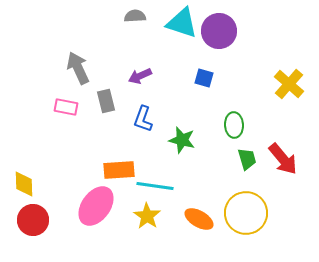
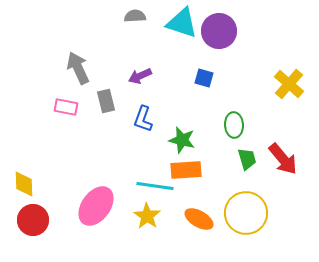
orange rectangle: moved 67 px right
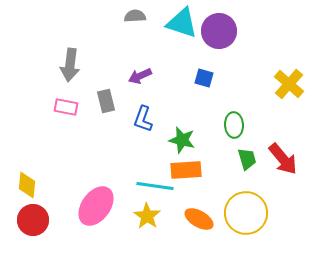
gray arrow: moved 8 px left, 3 px up; rotated 148 degrees counterclockwise
yellow diamond: moved 3 px right, 1 px down; rotated 8 degrees clockwise
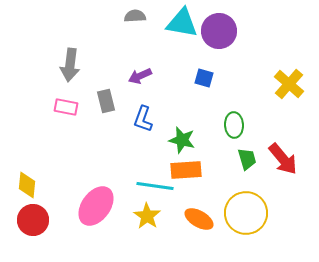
cyan triangle: rotated 8 degrees counterclockwise
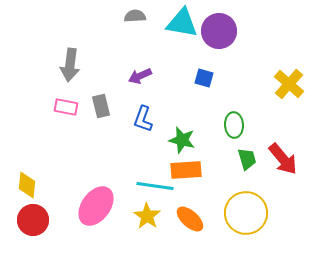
gray rectangle: moved 5 px left, 5 px down
orange ellipse: moved 9 px left; rotated 12 degrees clockwise
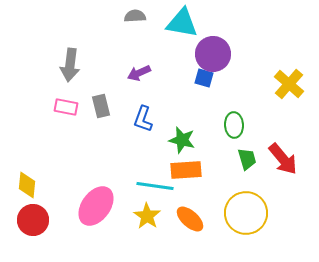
purple circle: moved 6 px left, 23 px down
purple arrow: moved 1 px left, 3 px up
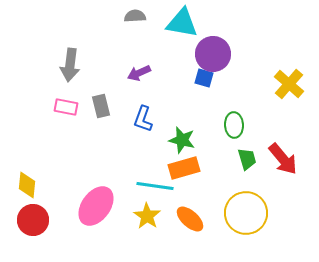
orange rectangle: moved 2 px left, 2 px up; rotated 12 degrees counterclockwise
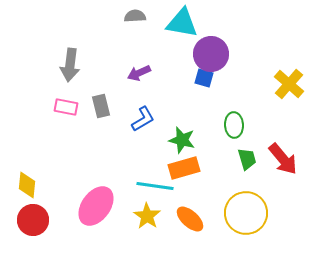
purple circle: moved 2 px left
blue L-shape: rotated 140 degrees counterclockwise
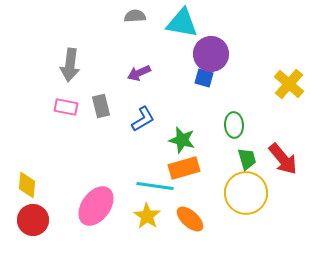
yellow circle: moved 20 px up
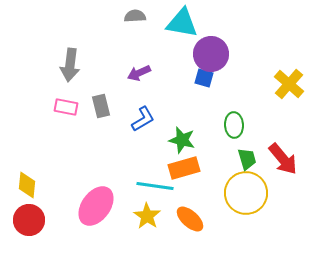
red circle: moved 4 px left
